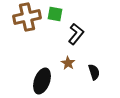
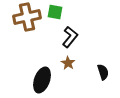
green square: moved 2 px up
black L-shape: moved 6 px left, 3 px down
black semicircle: moved 9 px right
black ellipse: moved 1 px up
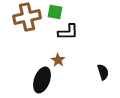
black L-shape: moved 2 px left, 5 px up; rotated 50 degrees clockwise
brown star: moved 10 px left, 3 px up
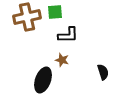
green square: rotated 14 degrees counterclockwise
black L-shape: moved 3 px down
brown star: moved 4 px right; rotated 16 degrees counterclockwise
black ellipse: moved 1 px right
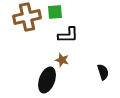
black ellipse: moved 4 px right
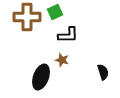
green square: rotated 21 degrees counterclockwise
brown cross: rotated 12 degrees clockwise
black ellipse: moved 6 px left, 3 px up
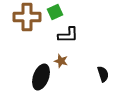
brown star: moved 1 px left, 1 px down
black semicircle: moved 2 px down
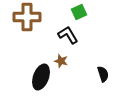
green square: moved 24 px right
black L-shape: rotated 120 degrees counterclockwise
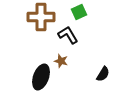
brown cross: moved 14 px right
black semicircle: rotated 49 degrees clockwise
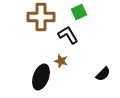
black semicircle: rotated 14 degrees clockwise
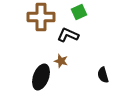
black L-shape: rotated 35 degrees counterclockwise
black semicircle: moved 1 px down; rotated 119 degrees clockwise
